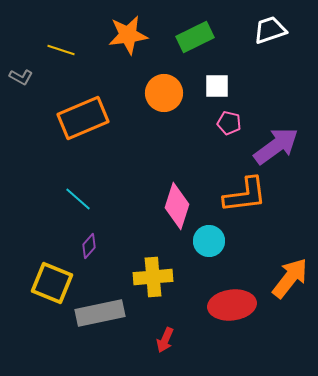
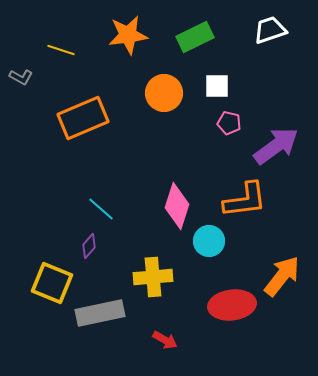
orange L-shape: moved 5 px down
cyan line: moved 23 px right, 10 px down
orange arrow: moved 8 px left, 2 px up
red arrow: rotated 85 degrees counterclockwise
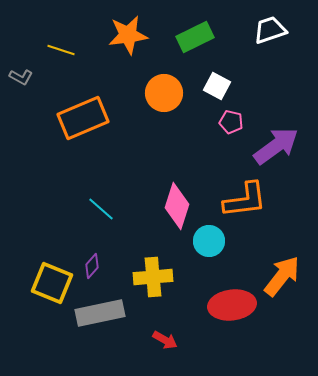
white square: rotated 28 degrees clockwise
pink pentagon: moved 2 px right, 1 px up
purple diamond: moved 3 px right, 20 px down
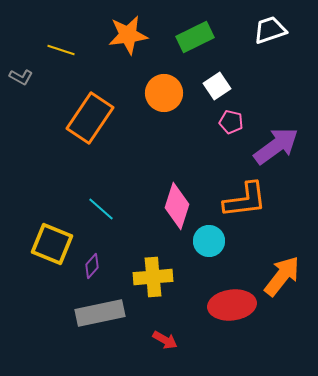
white square: rotated 28 degrees clockwise
orange rectangle: moved 7 px right; rotated 33 degrees counterclockwise
yellow square: moved 39 px up
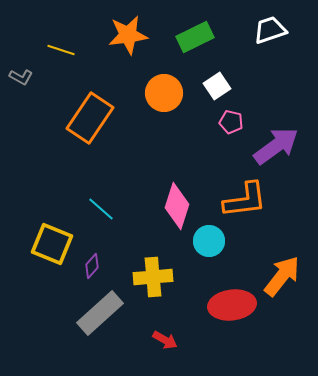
gray rectangle: rotated 30 degrees counterclockwise
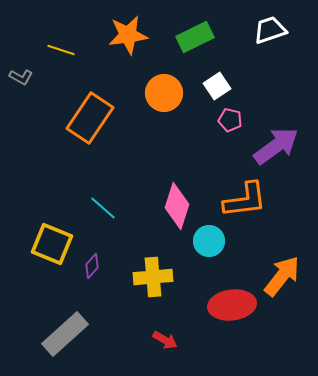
pink pentagon: moved 1 px left, 2 px up
cyan line: moved 2 px right, 1 px up
gray rectangle: moved 35 px left, 21 px down
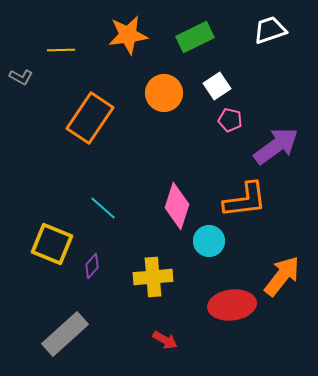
yellow line: rotated 20 degrees counterclockwise
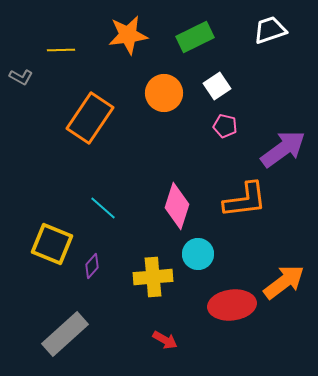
pink pentagon: moved 5 px left, 6 px down
purple arrow: moved 7 px right, 3 px down
cyan circle: moved 11 px left, 13 px down
orange arrow: moved 2 px right, 6 px down; rotated 15 degrees clockwise
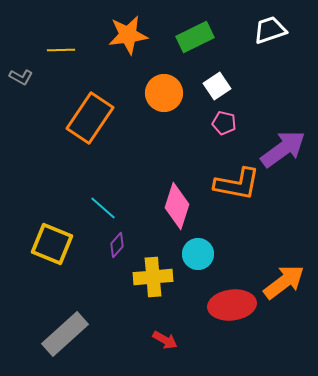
pink pentagon: moved 1 px left, 3 px up
orange L-shape: moved 8 px left, 16 px up; rotated 18 degrees clockwise
purple diamond: moved 25 px right, 21 px up
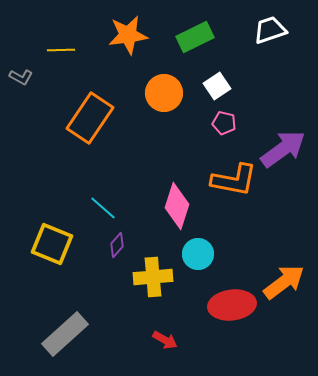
orange L-shape: moved 3 px left, 4 px up
